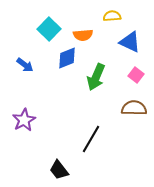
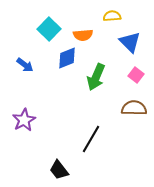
blue triangle: rotated 20 degrees clockwise
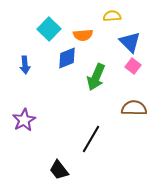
blue arrow: rotated 48 degrees clockwise
pink square: moved 3 px left, 9 px up
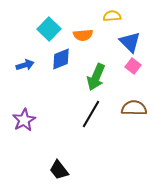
blue diamond: moved 6 px left, 1 px down
blue arrow: rotated 102 degrees counterclockwise
black line: moved 25 px up
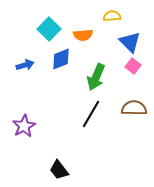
purple star: moved 6 px down
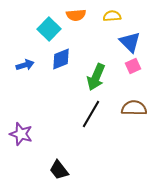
orange semicircle: moved 7 px left, 20 px up
pink square: rotated 28 degrees clockwise
purple star: moved 3 px left, 8 px down; rotated 25 degrees counterclockwise
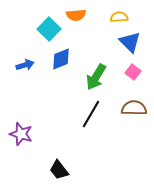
yellow semicircle: moved 7 px right, 1 px down
pink square: moved 6 px down; rotated 28 degrees counterclockwise
green arrow: rotated 8 degrees clockwise
